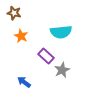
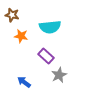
brown star: moved 2 px left, 2 px down
cyan semicircle: moved 11 px left, 5 px up
orange star: rotated 16 degrees counterclockwise
gray star: moved 3 px left, 5 px down
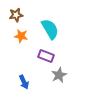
brown star: moved 4 px right; rotated 24 degrees counterclockwise
cyan semicircle: moved 2 px down; rotated 115 degrees counterclockwise
purple rectangle: rotated 21 degrees counterclockwise
blue arrow: rotated 152 degrees counterclockwise
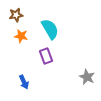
purple rectangle: rotated 49 degrees clockwise
gray star: moved 28 px right, 2 px down; rotated 21 degrees counterclockwise
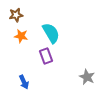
cyan semicircle: moved 1 px right, 4 px down
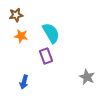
blue arrow: rotated 40 degrees clockwise
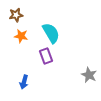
gray star: moved 2 px right, 2 px up
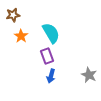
brown star: moved 3 px left
orange star: rotated 24 degrees clockwise
purple rectangle: moved 1 px right
blue arrow: moved 27 px right, 6 px up
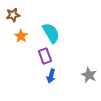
purple rectangle: moved 2 px left
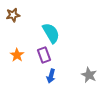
orange star: moved 4 px left, 19 px down
purple rectangle: moved 1 px left, 1 px up
